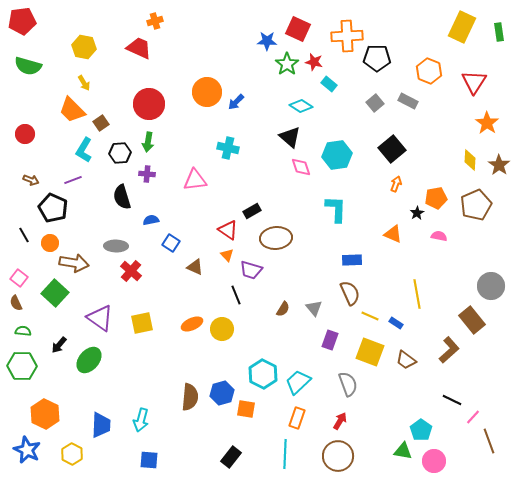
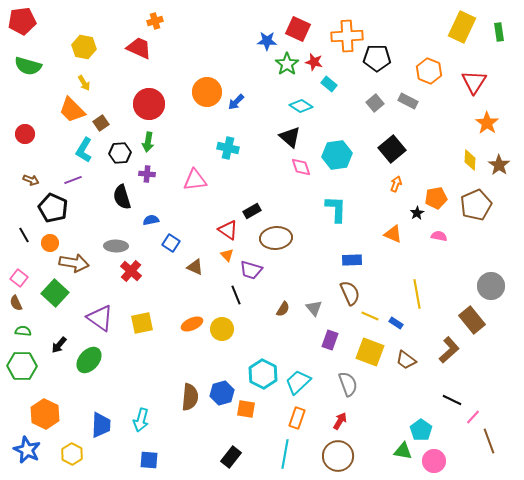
cyan line at (285, 454): rotated 8 degrees clockwise
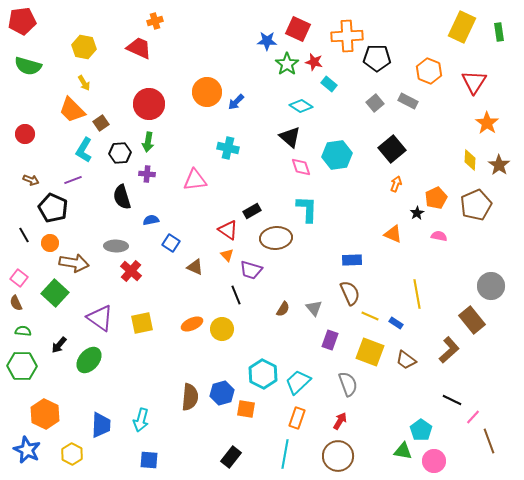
orange pentagon at (436, 198): rotated 15 degrees counterclockwise
cyan L-shape at (336, 209): moved 29 px left
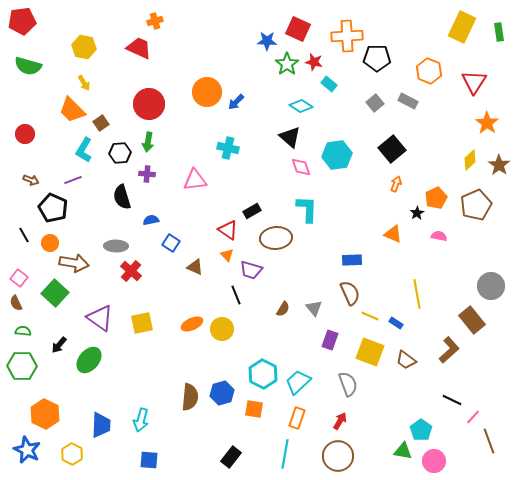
yellow diamond at (470, 160): rotated 45 degrees clockwise
orange square at (246, 409): moved 8 px right
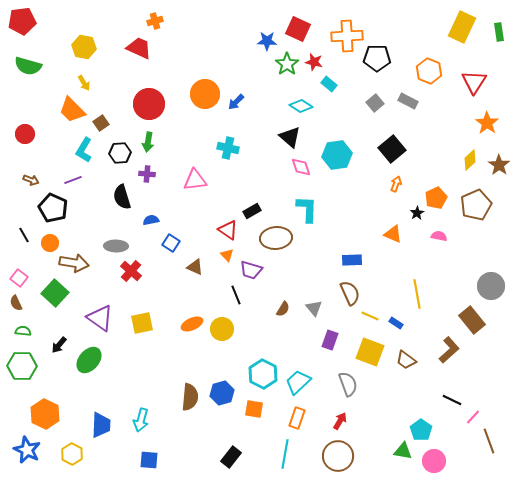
orange circle at (207, 92): moved 2 px left, 2 px down
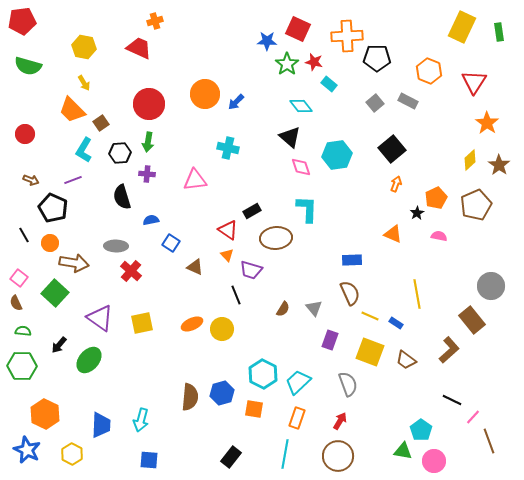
cyan diamond at (301, 106): rotated 20 degrees clockwise
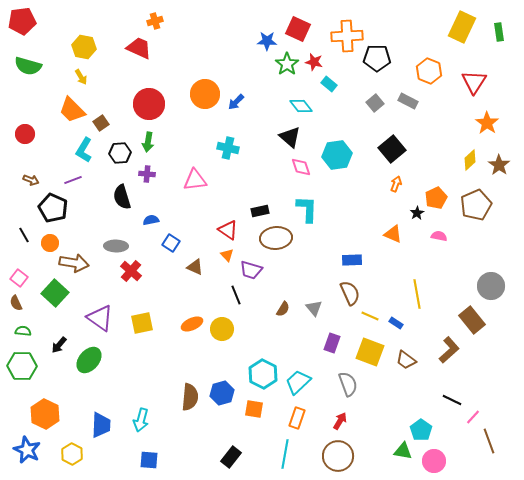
yellow arrow at (84, 83): moved 3 px left, 6 px up
black rectangle at (252, 211): moved 8 px right; rotated 18 degrees clockwise
purple rectangle at (330, 340): moved 2 px right, 3 px down
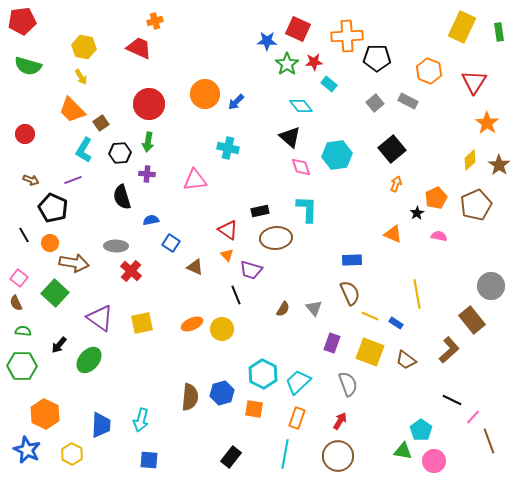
red star at (314, 62): rotated 18 degrees counterclockwise
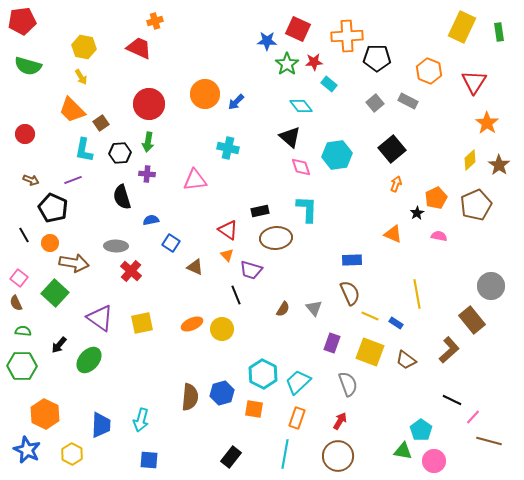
cyan L-shape at (84, 150): rotated 20 degrees counterclockwise
brown line at (489, 441): rotated 55 degrees counterclockwise
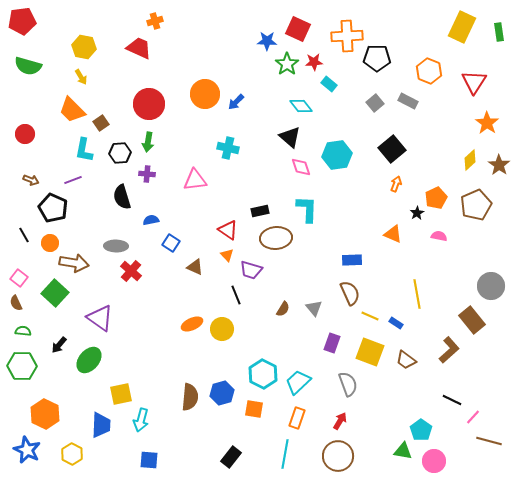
yellow square at (142, 323): moved 21 px left, 71 px down
